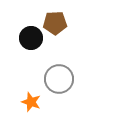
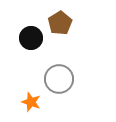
brown pentagon: moved 5 px right; rotated 30 degrees counterclockwise
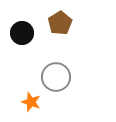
black circle: moved 9 px left, 5 px up
gray circle: moved 3 px left, 2 px up
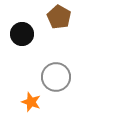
brown pentagon: moved 1 px left, 6 px up; rotated 10 degrees counterclockwise
black circle: moved 1 px down
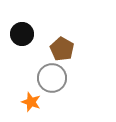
brown pentagon: moved 3 px right, 32 px down
gray circle: moved 4 px left, 1 px down
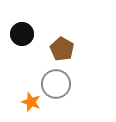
gray circle: moved 4 px right, 6 px down
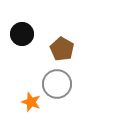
gray circle: moved 1 px right
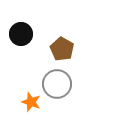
black circle: moved 1 px left
